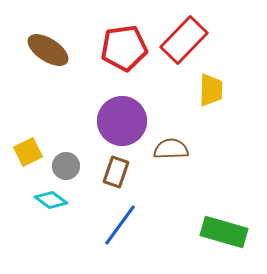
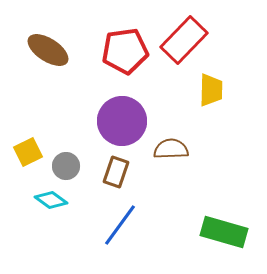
red pentagon: moved 1 px right, 3 px down
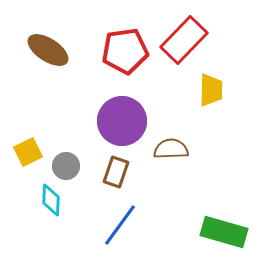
cyan diamond: rotated 56 degrees clockwise
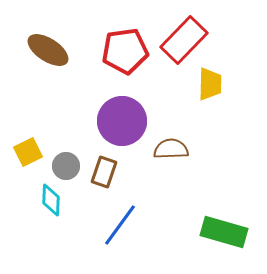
yellow trapezoid: moved 1 px left, 6 px up
brown rectangle: moved 12 px left
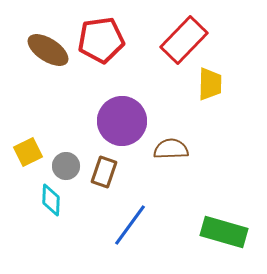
red pentagon: moved 24 px left, 11 px up
blue line: moved 10 px right
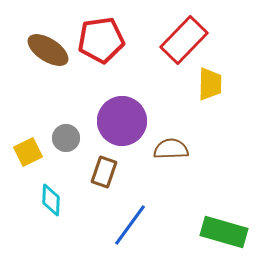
gray circle: moved 28 px up
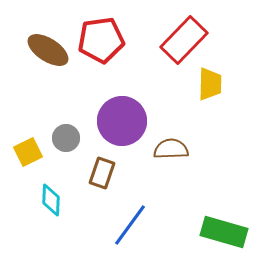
brown rectangle: moved 2 px left, 1 px down
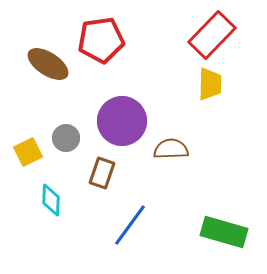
red rectangle: moved 28 px right, 5 px up
brown ellipse: moved 14 px down
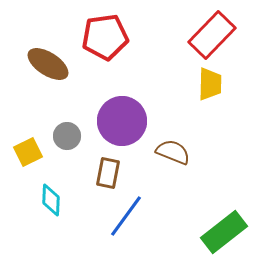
red pentagon: moved 4 px right, 3 px up
gray circle: moved 1 px right, 2 px up
brown semicircle: moved 2 px right, 3 px down; rotated 24 degrees clockwise
brown rectangle: moved 6 px right; rotated 8 degrees counterclockwise
blue line: moved 4 px left, 9 px up
green rectangle: rotated 54 degrees counterclockwise
